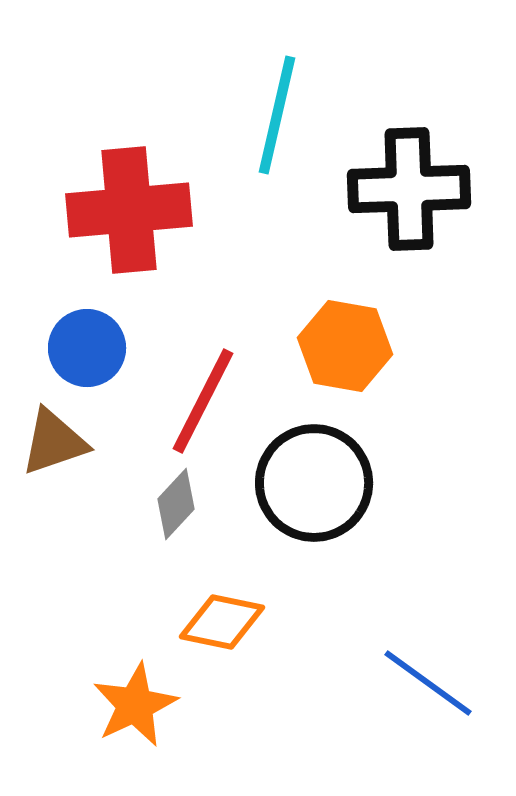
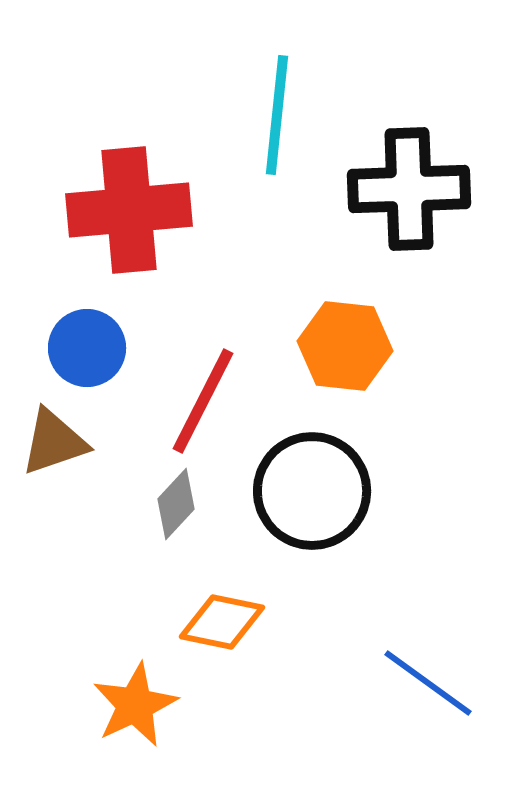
cyan line: rotated 7 degrees counterclockwise
orange hexagon: rotated 4 degrees counterclockwise
black circle: moved 2 px left, 8 px down
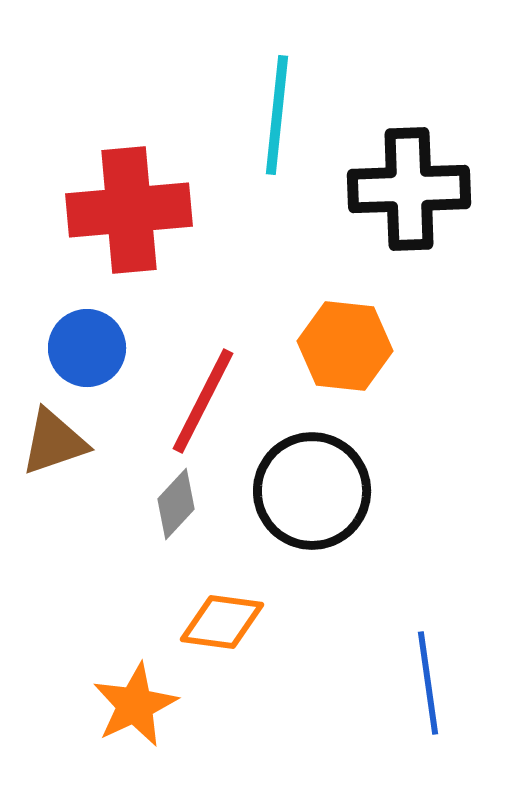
orange diamond: rotated 4 degrees counterclockwise
blue line: rotated 46 degrees clockwise
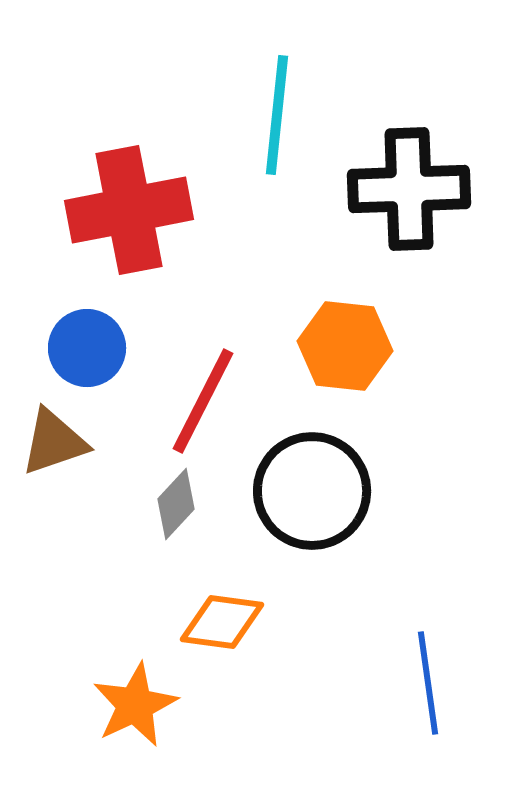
red cross: rotated 6 degrees counterclockwise
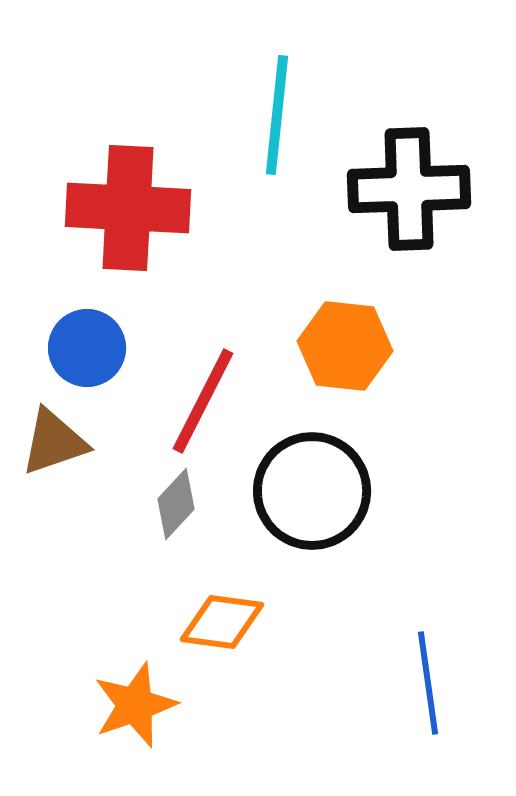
red cross: moved 1 px left, 2 px up; rotated 14 degrees clockwise
orange star: rotated 6 degrees clockwise
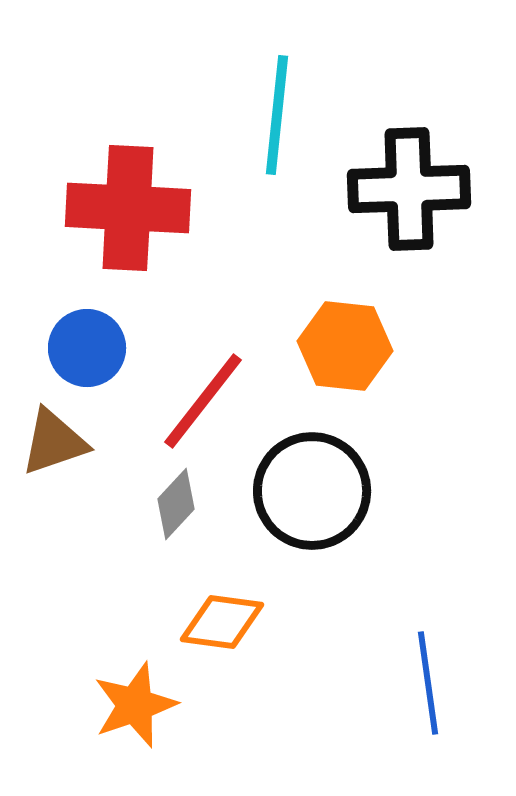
red line: rotated 11 degrees clockwise
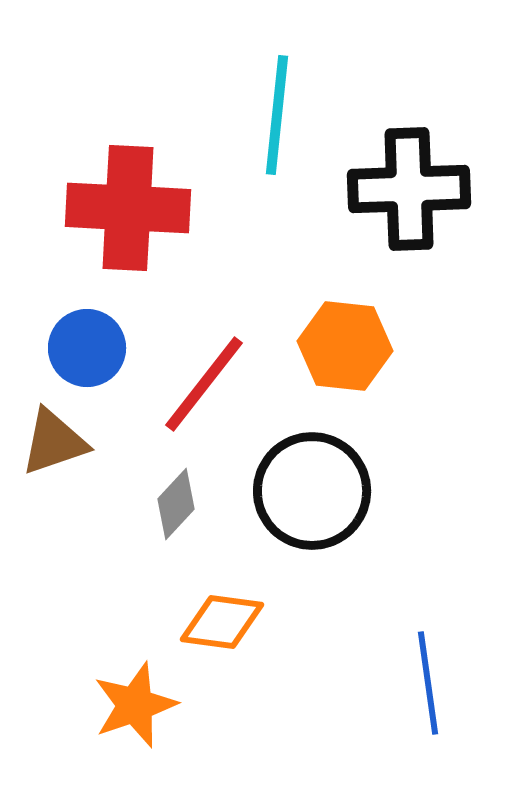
red line: moved 1 px right, 17 px up
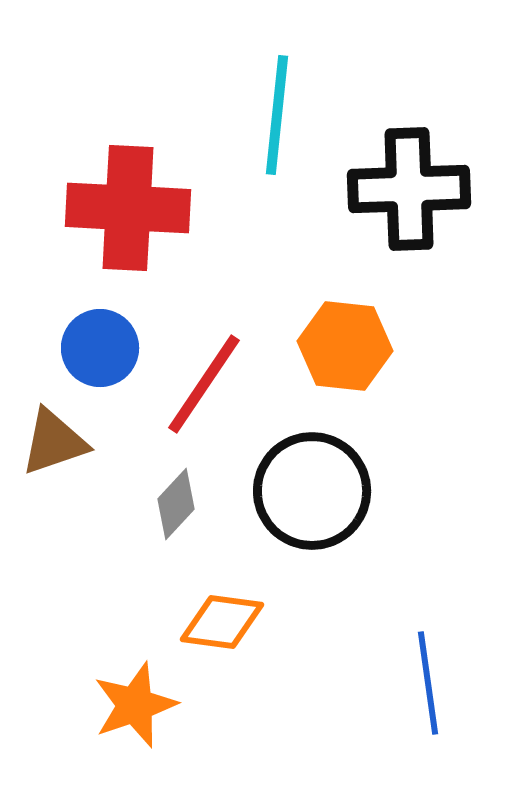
blue circle: moved 13 px right
red line: rotated 4 degrees counterclockwise
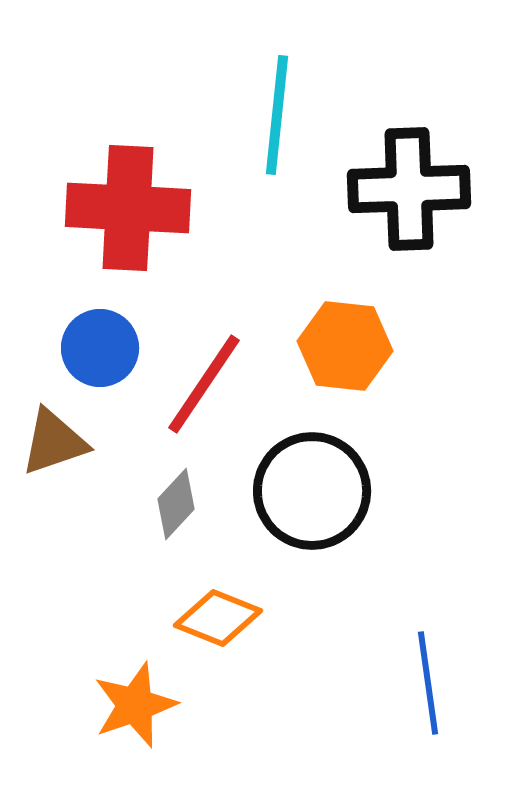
orange diamond: moved 4 px left, 4 px up; rotated 14 degrees clockwise
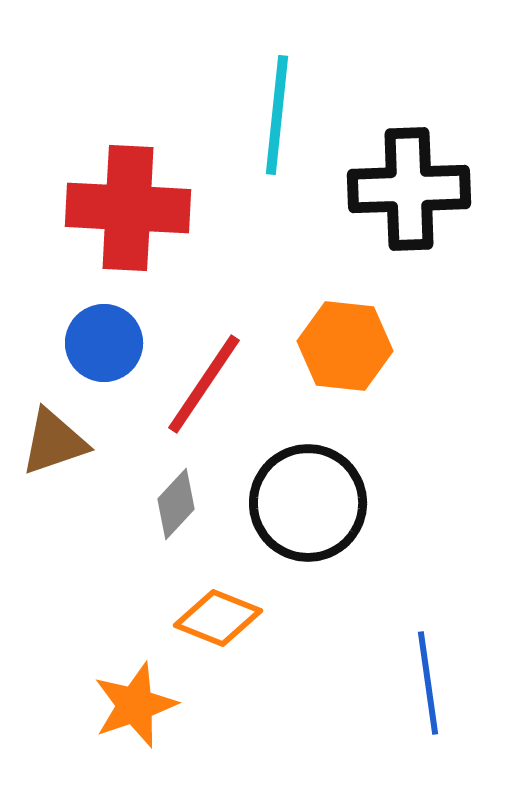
blue circle: moved 4 px right, 5 px up
black circle: moved 4 px left, 12 px down
